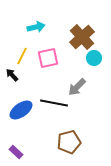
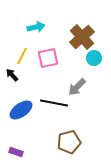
purple rectangle: rotated 24 degrees counterclockwise
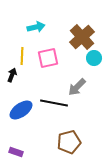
yellow line: rotated 24 degrees counterclockwise
black arrow: rotated 64 degrees clockwise
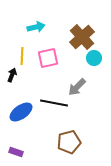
blue ellipse: moved 2 px down
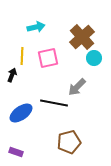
blue ellipse: moved 1 px down
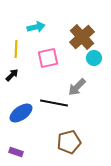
yellow line: moved 6 px left, 7 px up
black arrow: rotated 24 degrees clockwise
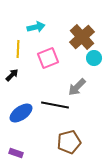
yellow line: moved 2 px right
pink square: rotated 10 degrees counterclockwise
black line: moved 1 px right, 2 px down
purple rectangle: moved 1 px down
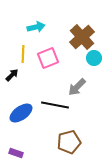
yellow line: moved 5 px right, 5 px down
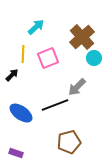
cyan arrow: rotated 30 degrees counterclockwise
black line: rotated 32 degrees counterclockwise
blue ellipse: rotated 70 degrees clockwise
